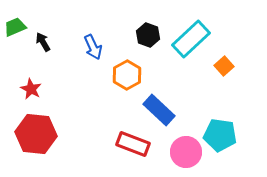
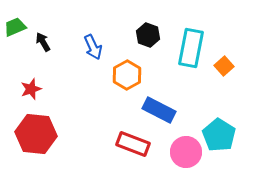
cyan rectangle: moved 9 px down; rotated 36 degrees counterclockwise
red star: rotated 25 degrees clockwise
blue rectangle: rotated 16 degrees counterclockwise
cyan pentagon: moved 1 px left; rotated 24 degrees clockwise
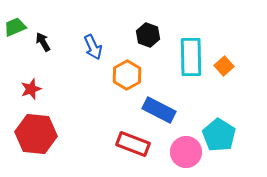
cyan rectangle: moved 9 px down; rotated 12 degrees counterclockwise
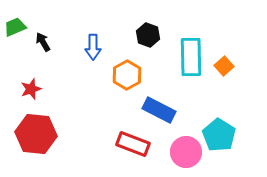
blue arrow: rotated 25 degrees clockwise
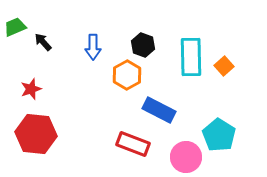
black hexagon: moved 5 px left, 10 px down
black arrow: rotated 12 degrees counterclockwise
pink circle: moved 5 px down
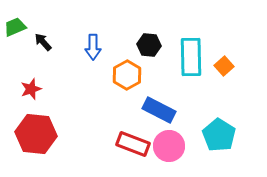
black hexagon: moved 6 px right; rotated 15 degrees counterclockwise
pink circle: moved 17 px left, 11 px up
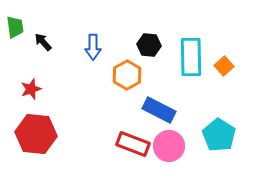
green trapezoid: rotated 105 degrees clockwise
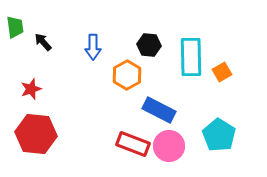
orange square: moved 2 px left, 6 px down; rotated 12 degrees clockwise
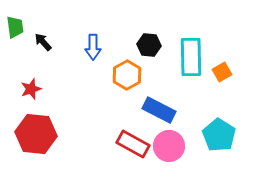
red rectangle: rotated 8 degrees clockwise
